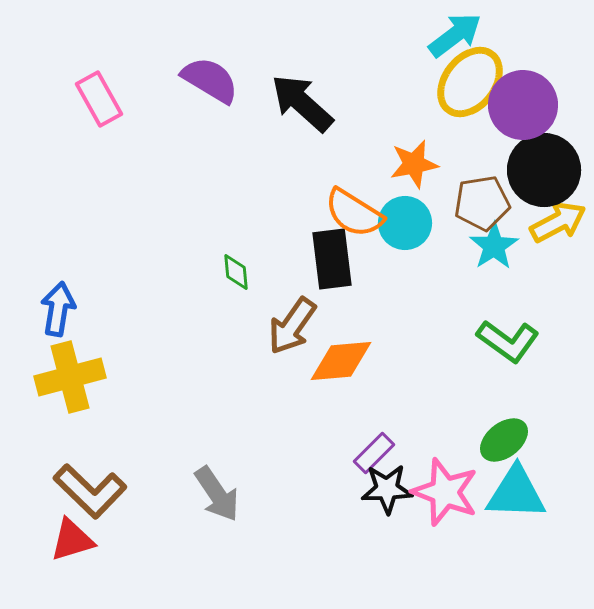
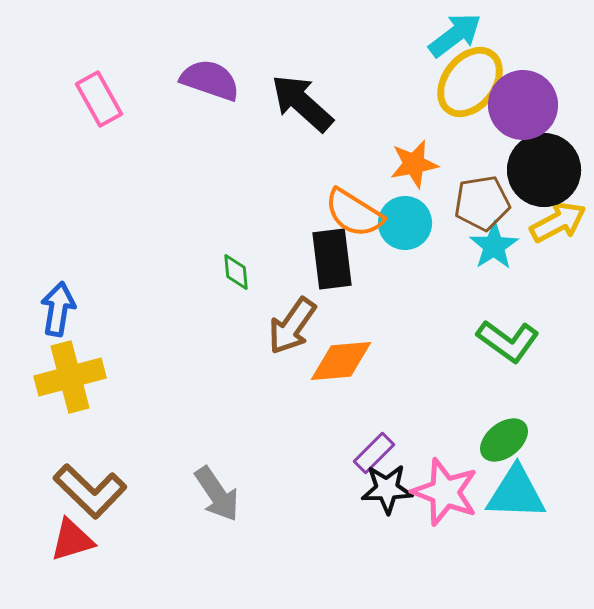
purple semicircle: rotated 12 degrees counterclockwise
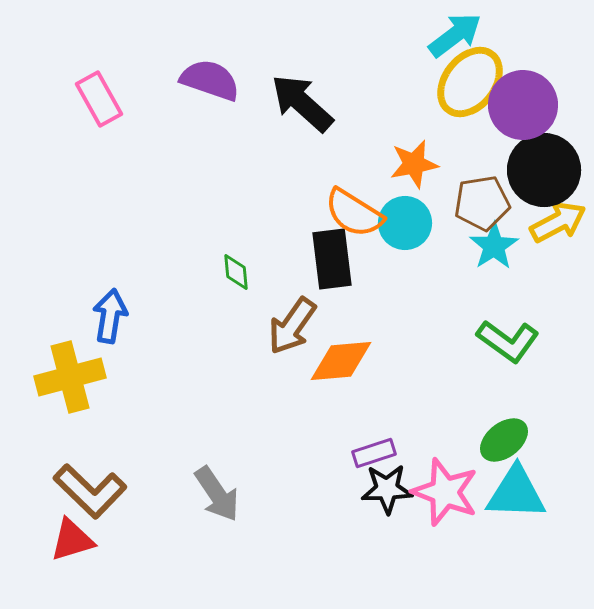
blue arrow: moved 52 px right, 7 px down
purple rectangle: rotated 27 degrees clockwise
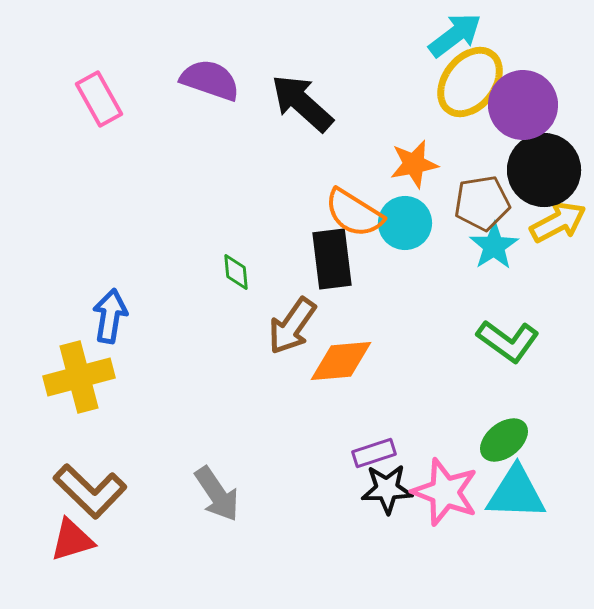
yellow cross: moved 9 px right
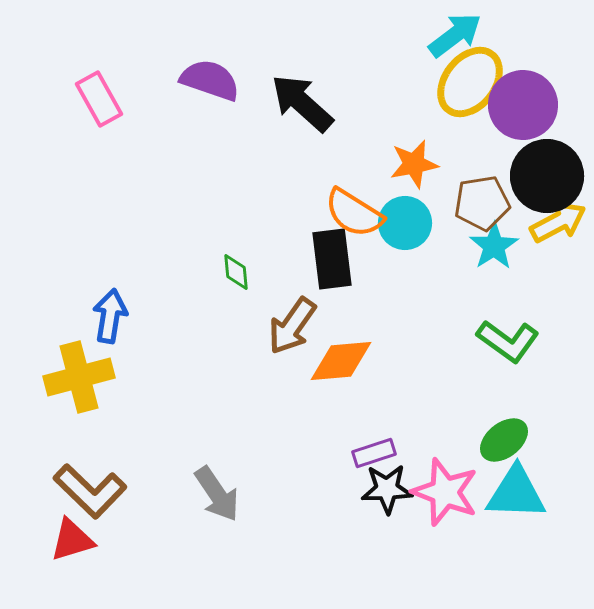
black circle: moved 3 px right, 6 px down
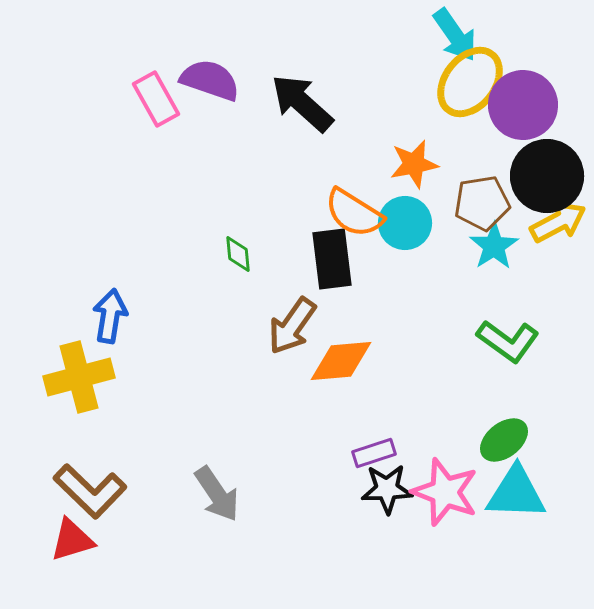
cyan arrow: rotated 92 degrees clockwise
pink rectangle: moved 57 px right
green diamond: moved 2 px right, 18 px up
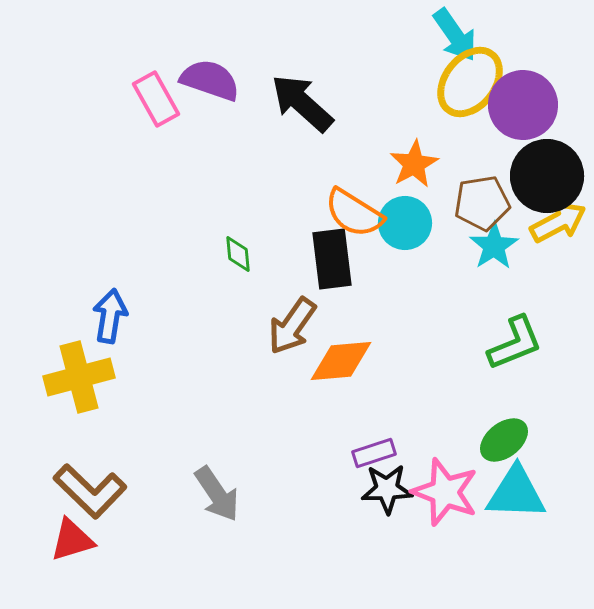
orange star: rotated 18 degrees counterclockwise
green L-shape: moved 7 px right, 2 px down; rotated 58 degrees counterclockwise
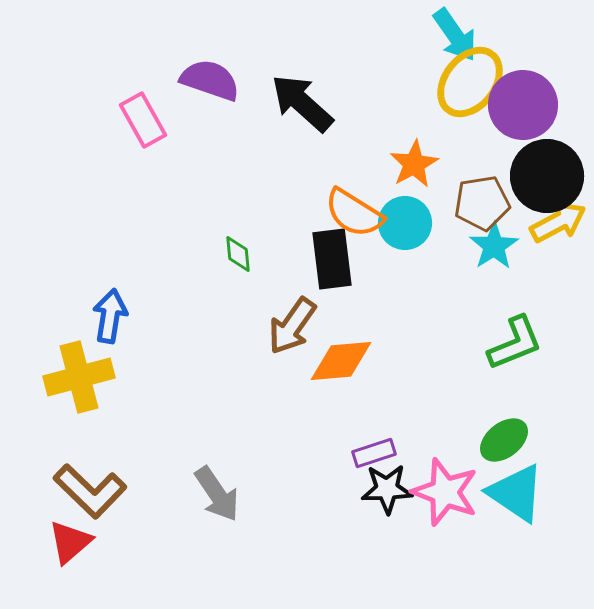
pink rectangle: moved 13 px left, 21 px down
cyan triangle: rotated 32 degrees clockwise
red triangle: moved 2 px left, 2 px down; rotated 24 degrees counterclockwise
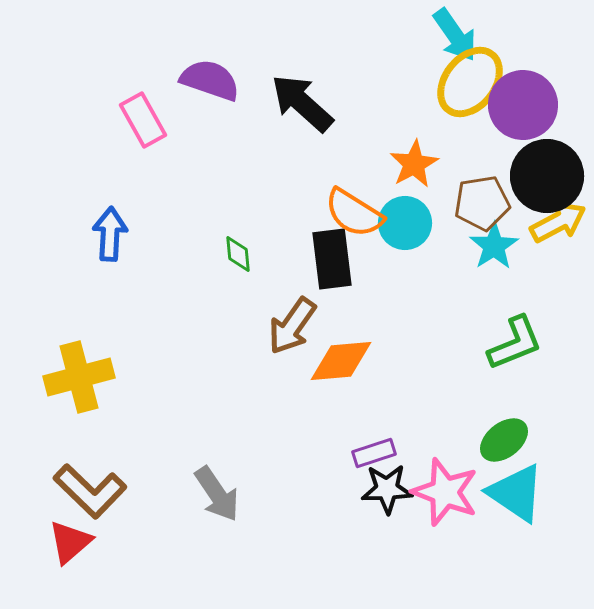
blue arrow: moved 82 px up; rotated 6 degrees counterclockwise
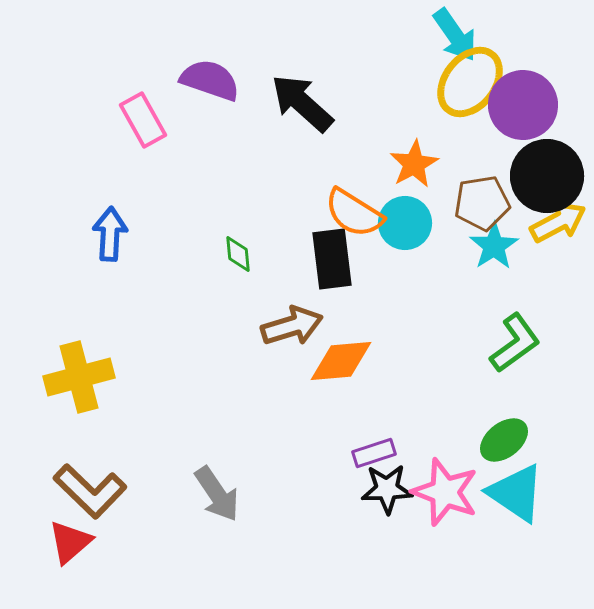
brown arrow: rotated 142 degrees counterclockwise
green L-shape: rotated 14 degrees counterclockwise
